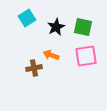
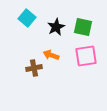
cyan square: rotated 18 degrees counterclockwise
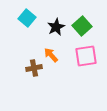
green square: moved 1 px left, 1 px up; rotated 36 degrees clockwise
orange arrow: rotated 28 degrees clockwise
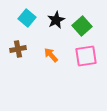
black star: moved 7 px up
brown cross: moved 16 px left, 19 px up
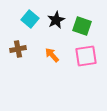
cyan square: moved 3 px right, 1 px down
green square: rotated 30 degrees counterclockwise
orange arrow: moved 1 px right
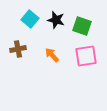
black star: rotated 30 degrees counterclockwise
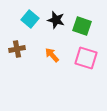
brown cross: moved 1 px left
pink square: moved 2 px down; rotated 25 degrees clockwise
